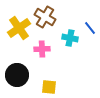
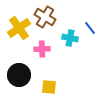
black circle: moved 2 px right
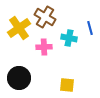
blue line: rotated 24 degrees clockwise
cyan cross: moved 1 px left
pink cross: moved 2 px right, 2 px up
black circle: moved 3 px down
yellow square: moved 18 px right, 2 px up
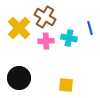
yellow cross: rotated 10 degrees counterclockwise
pink cross: moved 2 px right, 6 px up
yellow square: moved 1 px left
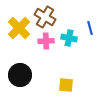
black circle: moved 1 px right, 3 px up
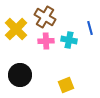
yellow cross: moved 3 px left, 1 px down
cyan cross: moved 2 px down
yellow square: rotated 28 degrees counterclockwise
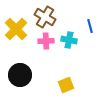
blue line: moved 2 px up
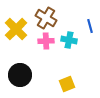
brown cross: moved 1 px right, 1 px down
yellow square: moved 1 px right, 1 px up
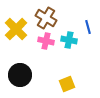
blue line: moved 2 px left, 1 px down
pink cross: rotated 14 degrees clockwise
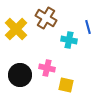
pink cross: moved 1 px right, 27 px down
yellow square: moved 1 px left, 1 px down; rotated 35 degrees clockwise
